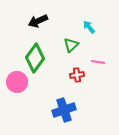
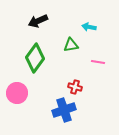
cyan arrow: rotated 40 degrees counterclockwise
green triangle: rotated 35 degrees clockwise
red cross: moved 2 px left, 12 px down; rotated 24 degrees clockwise
pink circle: moved 11 px down
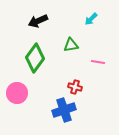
cyan arrow: moved 2 px right, 8 px up; rotated 56 degrees counterclockwise
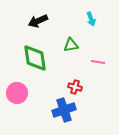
cyan arrow: rotated 64 degrees counterclockwise
green diamond: rotated 44 degrees counterclockwise
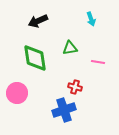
green triangle: moved 1 px left, 3 px down
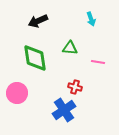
green triangle: rotated 14 degrees clockwise
blue cross: rotated 15 degrees counterclockwise
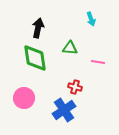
black arrow: moved 7 px down; rotated 126 degrees clockwise
pink circle: moved 7 px right, 5 px down
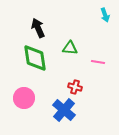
cyan arrow: moved 14 px right, 4 px up
black arrow: rotated 36 degrees counterclockwise
blue cross: rotated 15 degrees counterclockwise
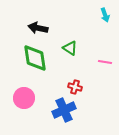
black arrow: rotated 54 degrees counterclockwise
green triangle: rotated 28 degrees clockwise
pink line: moved 7 px right
blue cross: rotated 25 degrees clockwise
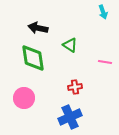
cyan arrow: moved 2 px left, 3 px up
green triangle: moved 3 px up
green diamond: moved 2 px left
red cross: rotated 24 degrees counterclockwise
blue cross: moved 6 px right, 7 px down
